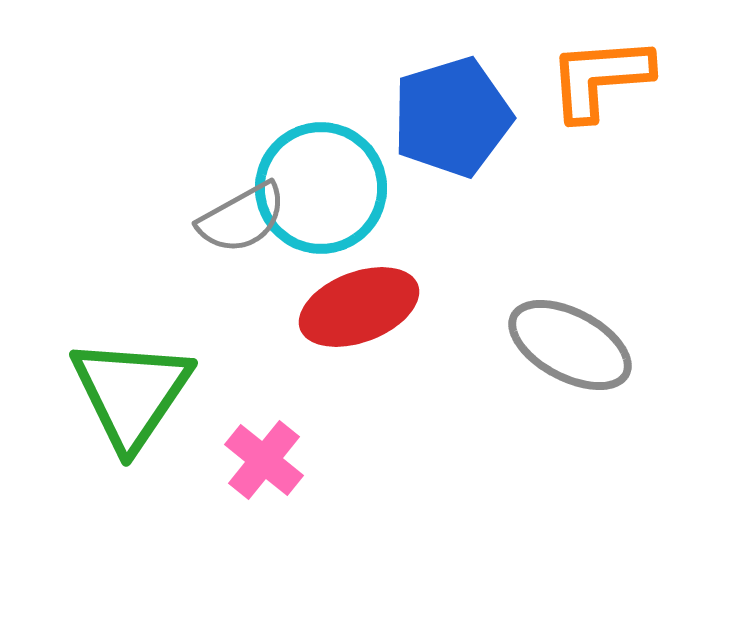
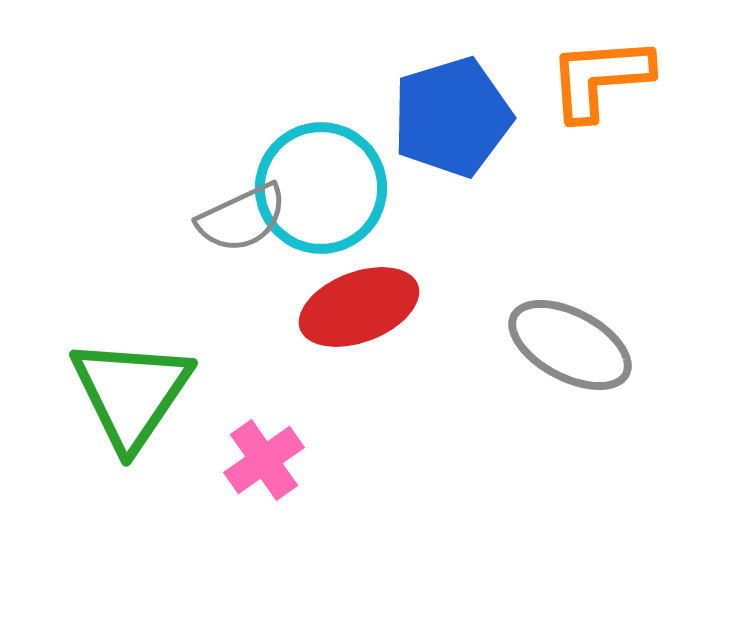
gray semicircle: rotated 4 degrees clockwise
pink cross: rotated 16 degrees clockwise
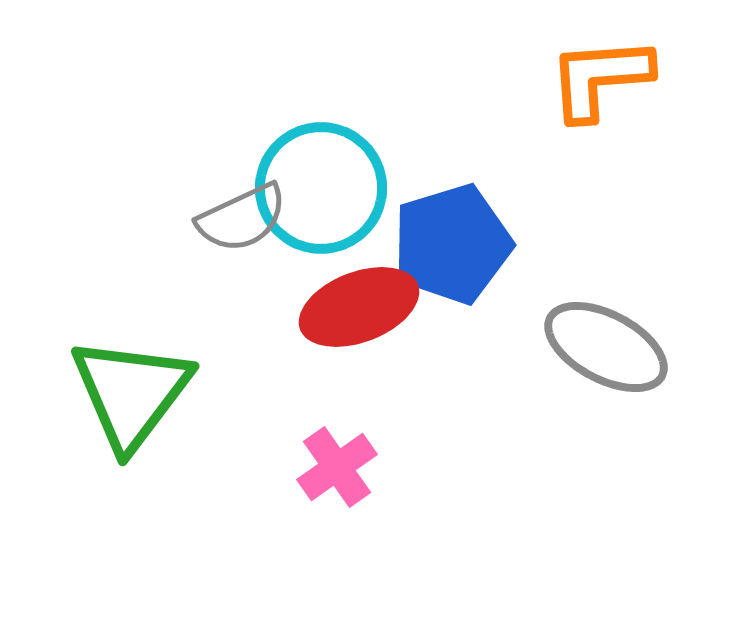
blue pentagon: moved 127 px down
gray ellipse: moved 36 px right, 2 px down
green triangle: rotated 3 degrees clockwise
pink cross: moved 73 px right, 7 px down
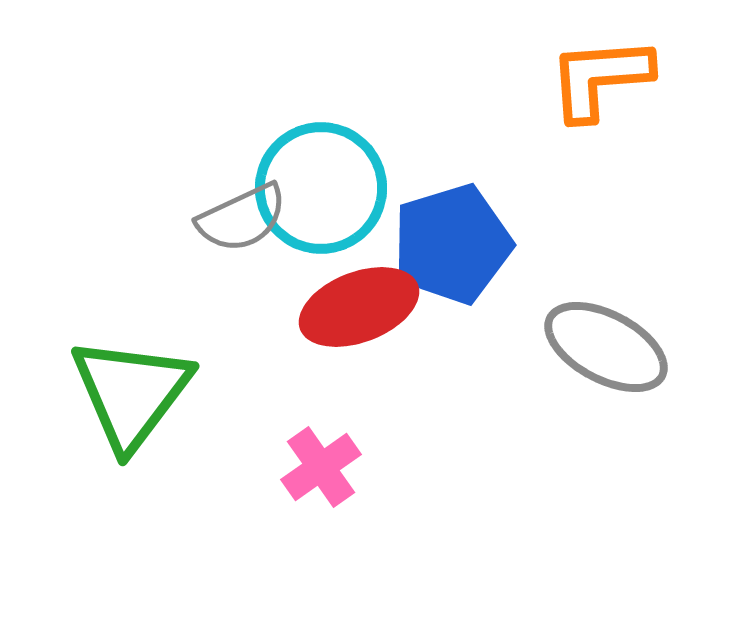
pink cross: moved 16 px left
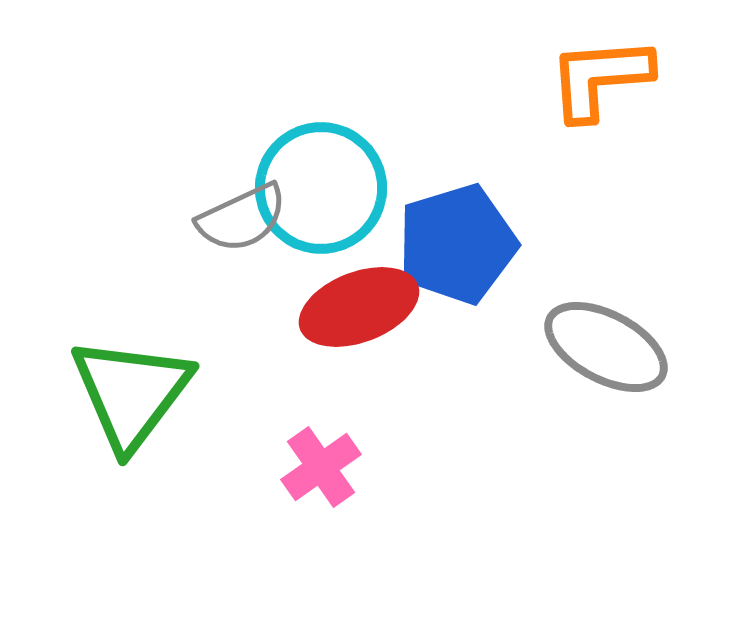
blue pentagon: moved 5 px right
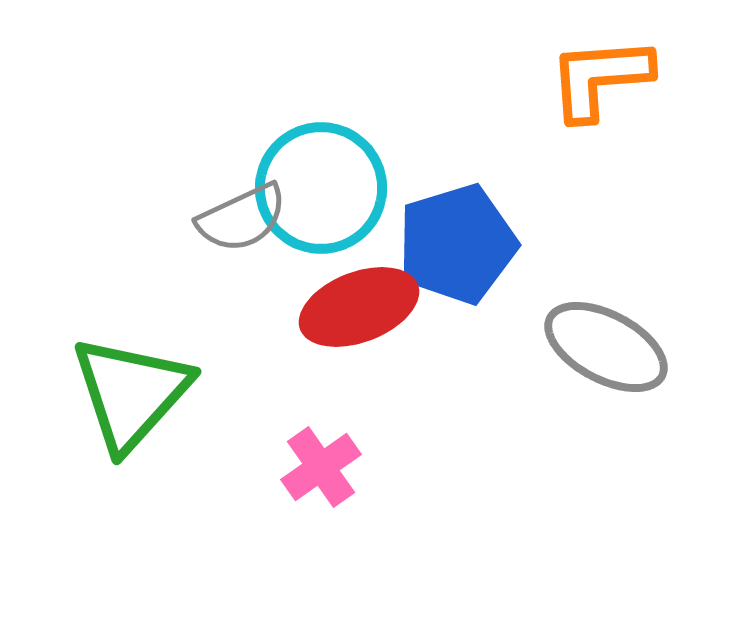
green triangle: rotated 5 degrees clockwise
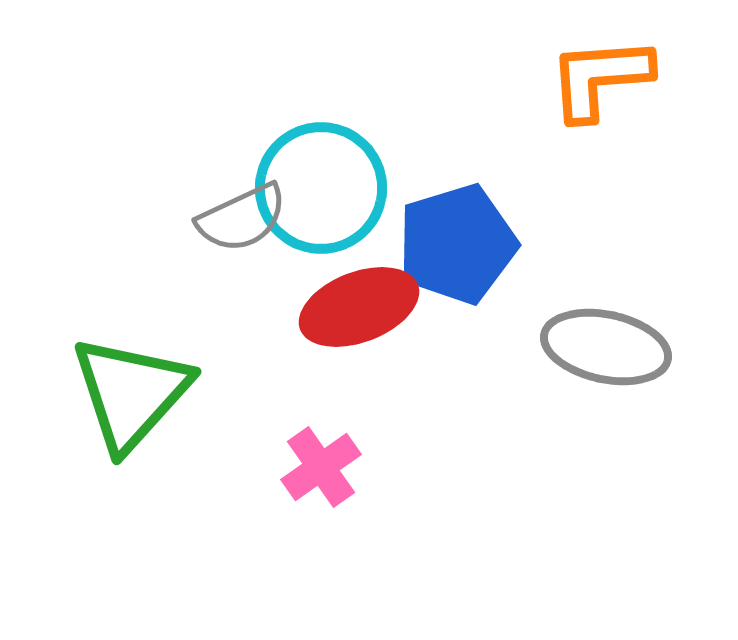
gray ellipse: rotated 16 degrees counterclockwise
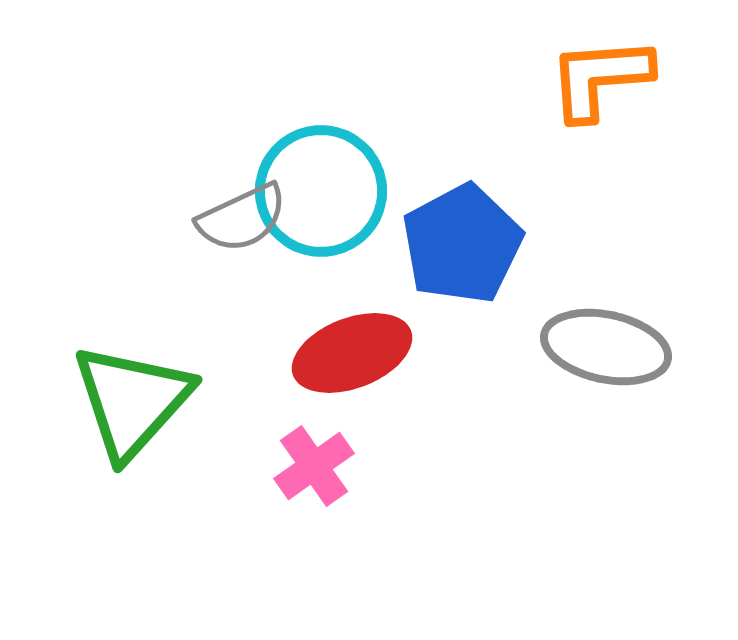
cyan circle: moved 3 px down
blue pentagon: moved 5 px right; rotated 11 degrees counterclockwise
red ellipse: moved 7 px left, 46 px down
green triangle: moved 1 px right, 8 px down
pink cross: moved 7 px left, 1 px up
